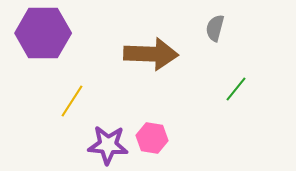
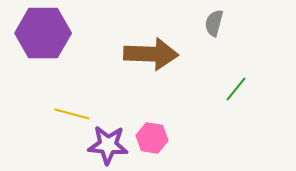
gray semicircle: moved 1 px left, 5 px up
yellow line: moved 13 px down; rotated 72 degrees clockwise
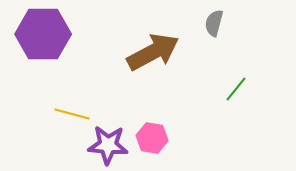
purple hexagon: moved 1 px down
brown arrow: moved 2 px right, 2 px up; rotated 30 degrees counterclockwise
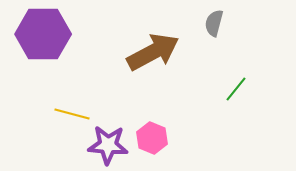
pink hexagon: rotated 12 degrees clockwise
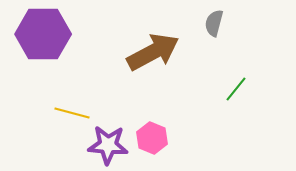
yellow line: moved 1 px up
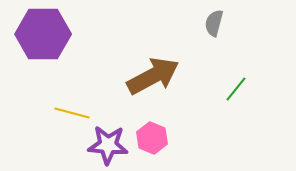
brown arrow: moved 24 px down
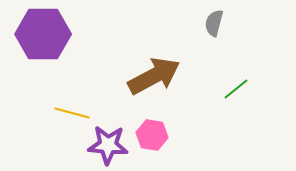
brown arrow: moved 1 px right
green line: rotated 12 degrees clockwise
pink hexagon: moved 3 px up; rotated 12 degrees counterclockwise
